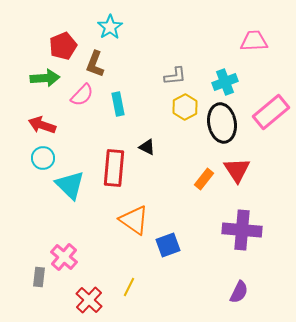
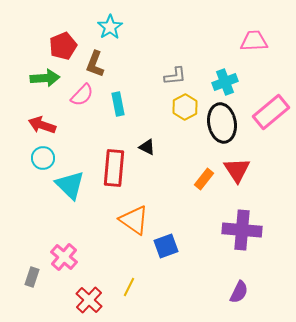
blue square: moved 2 px left, 1 px down
gray rectangle: moved 7 px left; rotated 12 degrees clockwise
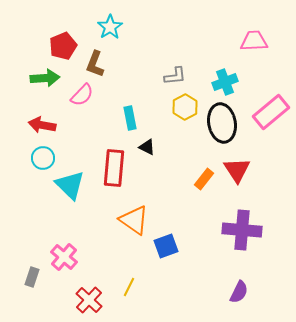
cyan rectangle: moved 12 px right, 14 px down
red arrow: rotated 8 degrees counterclockwise
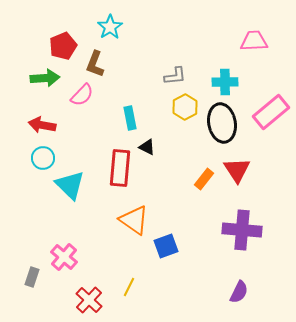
cyan cross: rotated 20 degrees clockwise
red rectangle: moved 6 px right
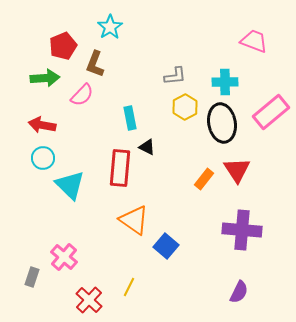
pink trapezoid: rotated 24 degrees clockwise
blue square: rotated 30 degrees counterclockwise
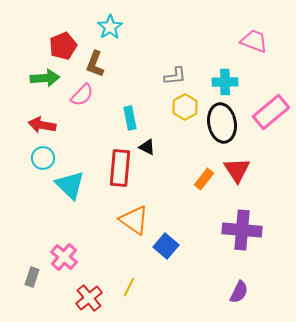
red cross: moved 2 px up; rotated 8 degrees clockwise
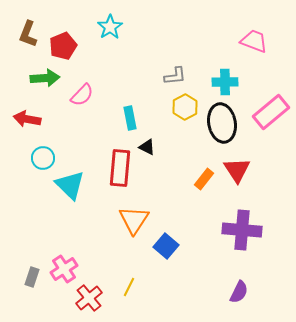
brown L-shape: moved 67 px left, 30 px up
red arrow: moved 15 px left, 6 px up
orange triangle: rotated 28 degrees clockwise
pink cross: moved 12 px down; rotated 16 degrees clockwise
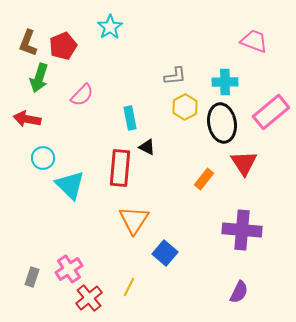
brown L-shape: moved 9 px down
green arrow: moved 6 px left; rotated 112 degrees clockwise
red triangle: moved 7 px right, 7 px up
blue square: moved 1 px left, 7 px down
pink cross: moved 5 px right
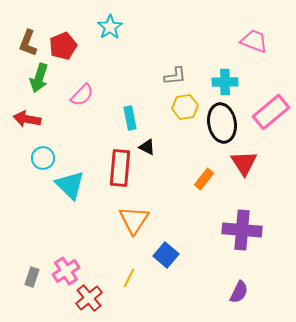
yellow hexagon: rotated 20 degrees clockwise
blue square: moved 1 px right, 2 px down
pink cross: moved 3 px left, 2 px down
yellow line: moved 9 px up
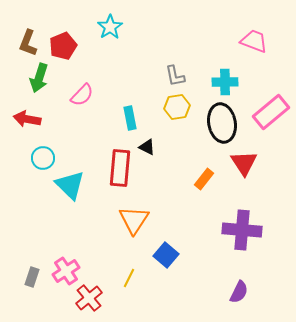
gray L-shape: rotated 85 degrees clockwise
yellow hexagon: moved 8 px left
